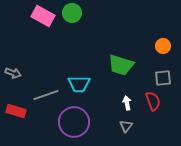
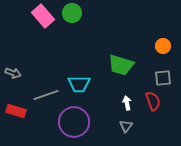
pink rectangle: rotated 20 degrees clockwise
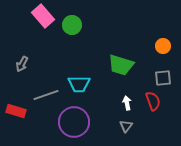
green circle: moved 12 px down
gray arrow: moved 9 px right, 9 px up; rotated 98 degrees clockwise
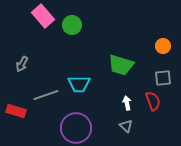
purple circle: moved 2 px right, 6 px down
gray triangle: rotated 24 degrees counterclockwise
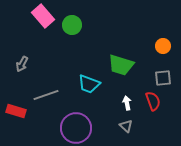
cyan trapezoid: moved 10 px right; rotated 20 degrees clockwise
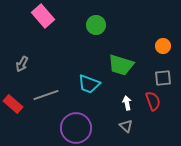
green circle: moved 24 px right
red rectangle: moved 3 px left, 7 px up; rotated 24 degrees clockwise
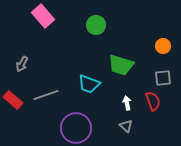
red rectangle: moved 4 px up
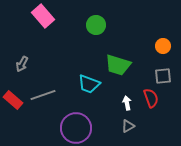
green trapezoid: moved 3 px left
gray square: moved 2 px up
gray line: moved 3 px left
red semicircle: moved 2 px left, 3 px up
gray triangle: moved 2 px right; rotated 48 degrees clockwise
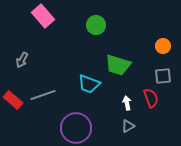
gray arrow: moved 4 px up
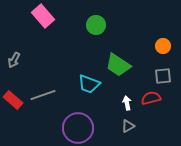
gray arrow: moved 8 px left
green trapezoid: rotated 16 degrees clockwise
red semicircle: rotated 84 degrees counterclockwise
purple circle: moved 2 px right
